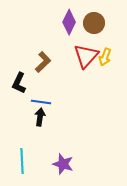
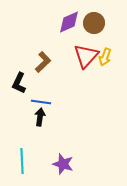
purple diamond: rotated 40 degrees clockwise
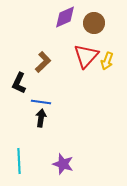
purple diamond: moved 4 px left, 5 px up
yellow arrow: moved 2 px right, 4 px down
black arrow: moved 1 px right, 1 px down
cyan line: moved 3 px left
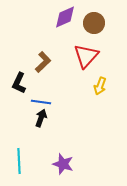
yellow arrow: moved 7 px left, 25 px down
black arrow: rotated 12 degrees clockwise
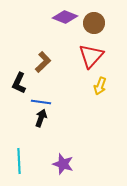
purple diamond: rotated 45 degrees clockwise
red triangle: moved 5 px right
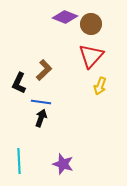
brown circle: moved 3 px left, 1 px down
brown L-shape: moved 1 px right, 8 px down
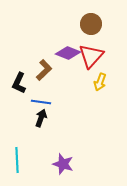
purple diamond: moved 3 px right, 36 px down
yellow arrow: moved 4 px up
cyan line: moved 2 px left, 1 px up
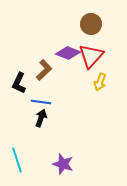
cyan line: rotated 15 degrees counterclockwise
